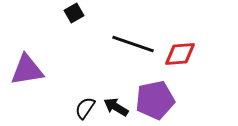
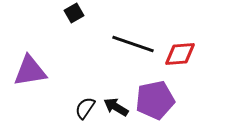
purple triangle: moved 3 px right, 1 px down
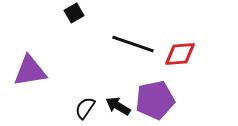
black arrow: moved 2 px right, 1 px up
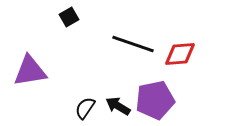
black square: moved 5 px left, 4 px down
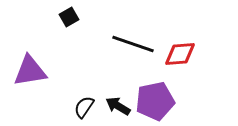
purple pentagon: moved 1 px down
black semicircle: moved 1 px left, 1 px up
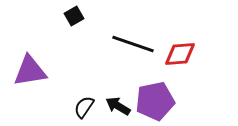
black square: moved 5 px right, 1 px up
